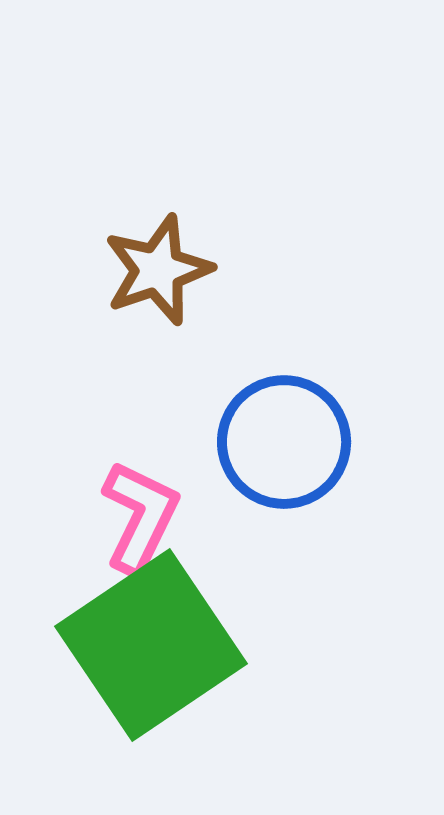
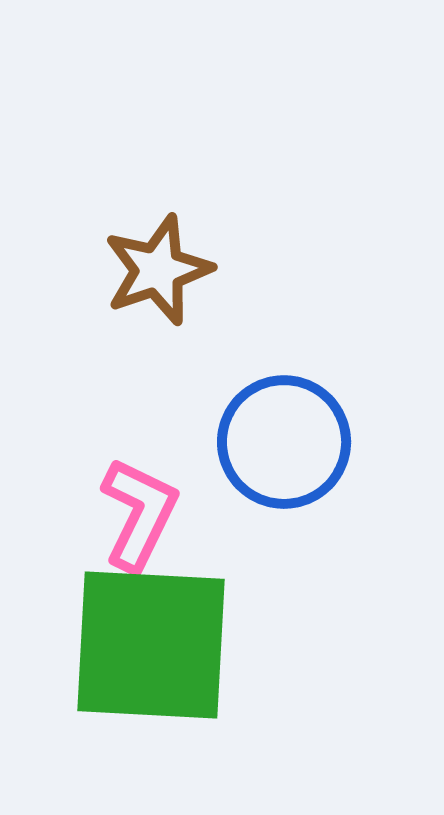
pink L-shape: moved 1 px left, 3 px up
green square: rotated 37 degrees clockwise
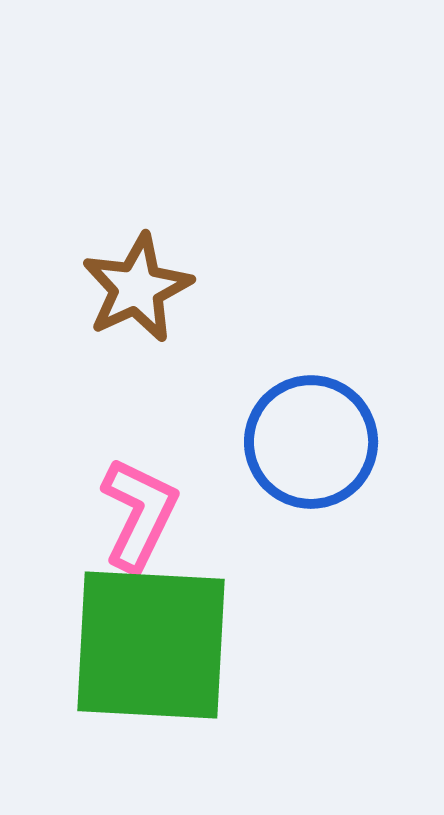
brown star: moved 21 px left, 18 px down; rotated 6 degrees counterclockwise
blue circle: moved 27 px right
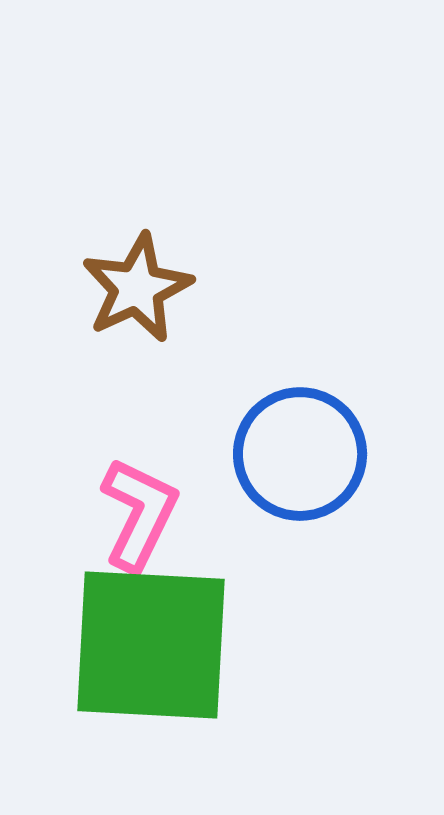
blue circle: moved 11 px left, 12 px down
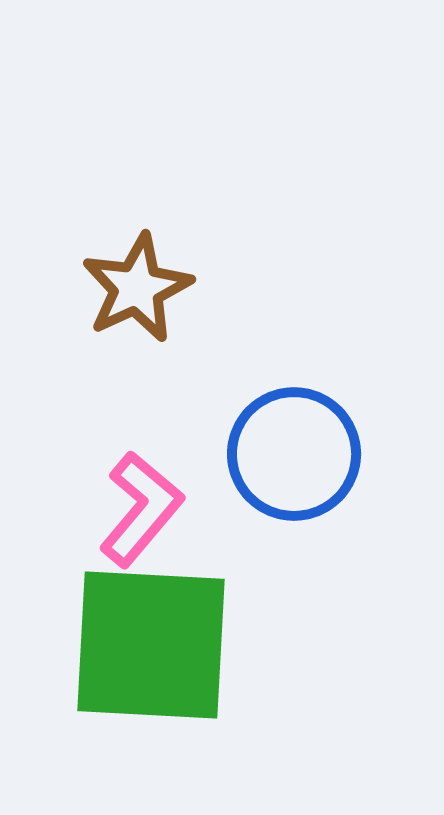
blue circle: moved 6 px left
pink L-shape: moved 2 px right, 5 px up; rotated 14 degrees clockwise
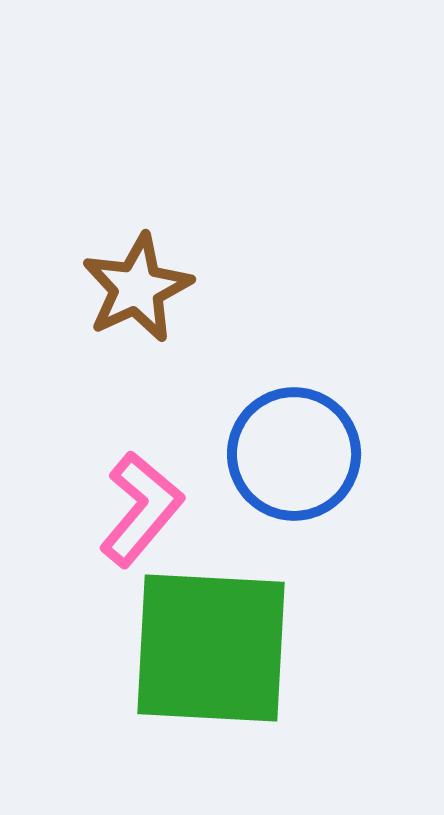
green square: moved 60 px right, 3 px down
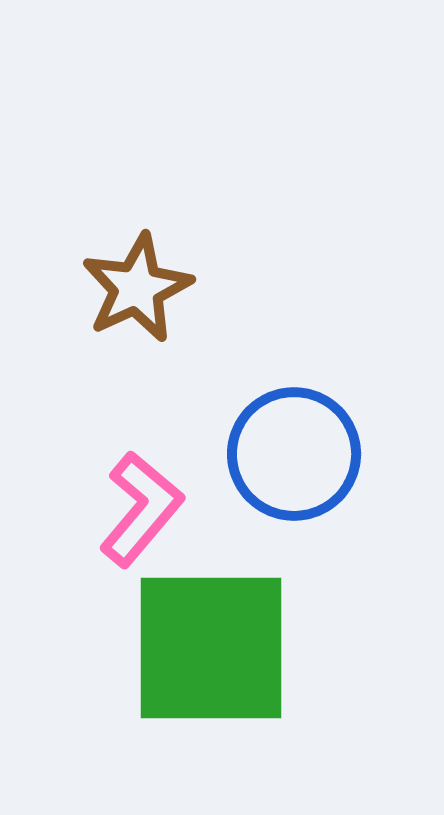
green square: rotated 3 degrees counterclockwise
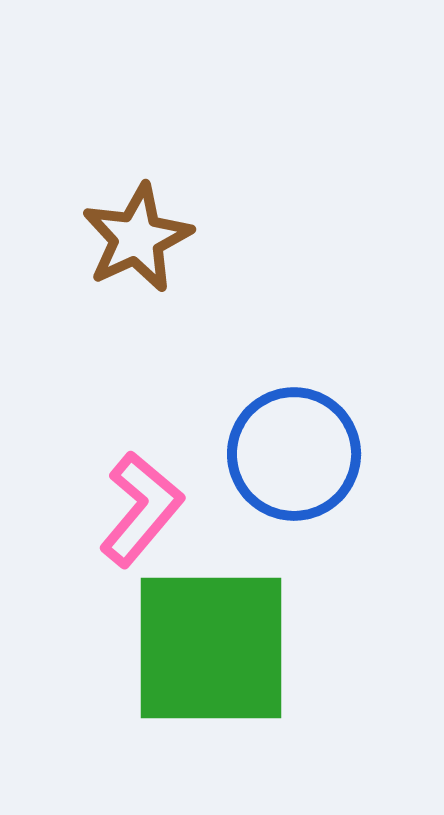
brown star: moved 50 px up
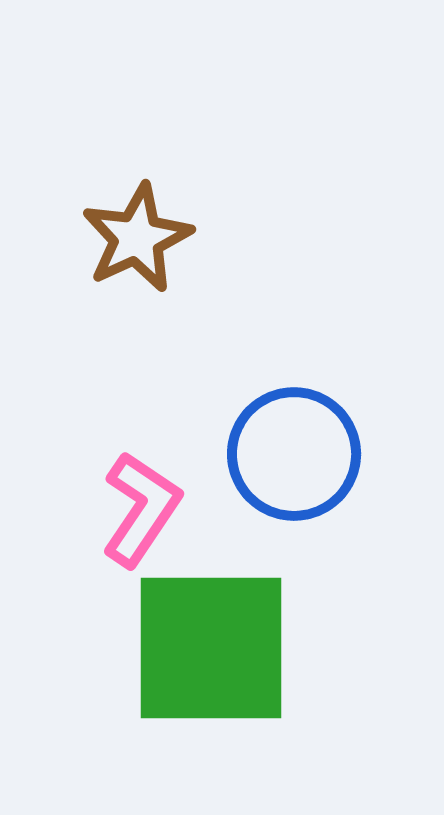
pink L-shape: rotated 6 degrees counterclockwise
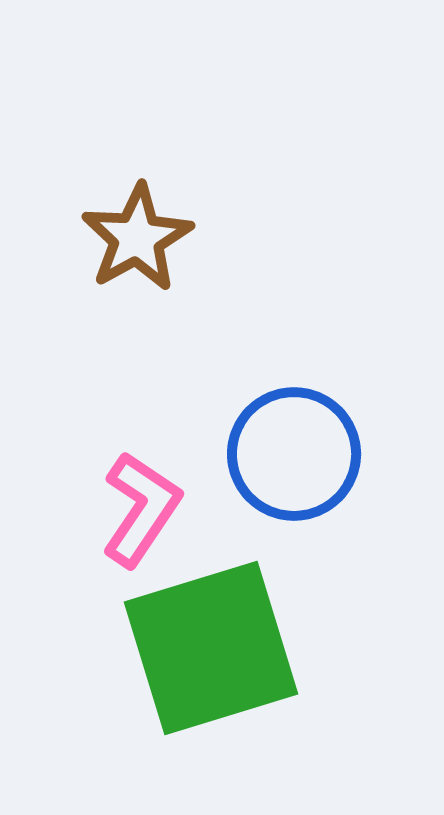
brown star: rotated 4 degrees counterclockwise
green square: rotated 17 degrees counterclockwise
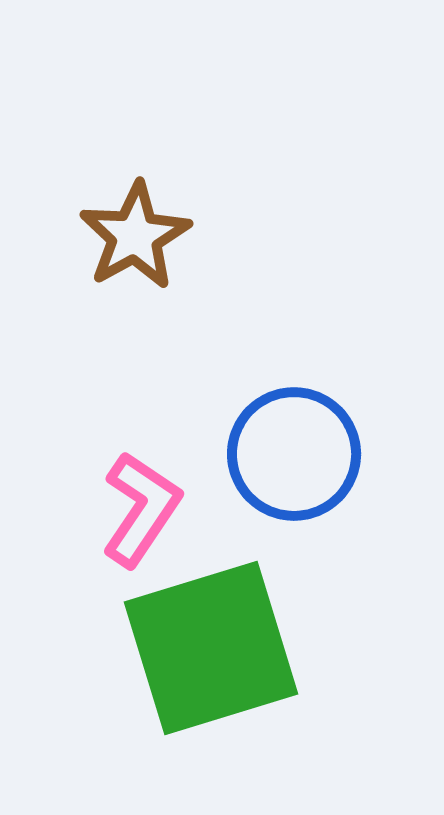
brown star: moved 2 px left, 2 px up
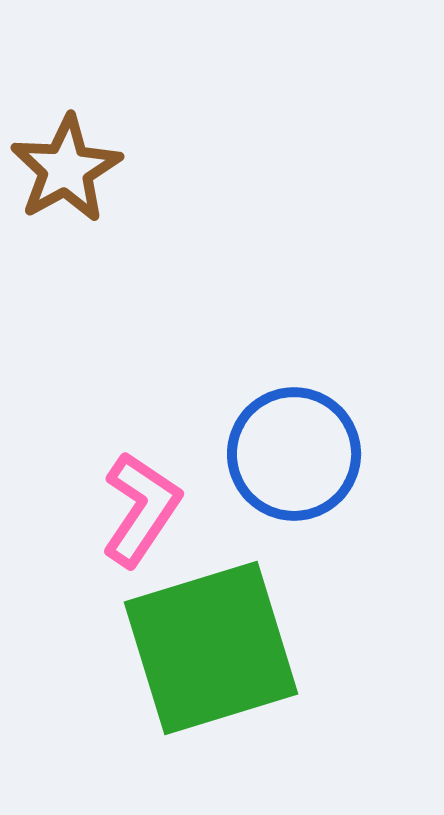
brown star: moved 69 px left, 67 px up
